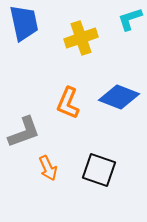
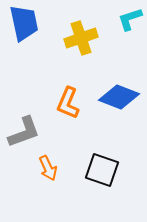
black square: moved 3 px right
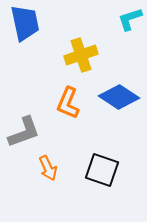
blue trapezoid: moved 1 px right
yellow cross: moved 17 px down
blue diamond: rotated 12 degrees clockwise
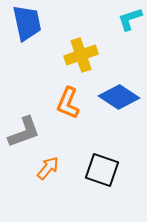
blue trapezoid: moved 2 px right
orange arrow: rotated 115 degrees counterclockwise
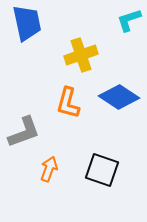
cyan L-shape: moved 1 px left, 1 px down
orange L-shape: rotated 8 degrees counterclockwise
orange arrow: moved 1 px right, 1 px down; rotated 20 degrees counterclockwise
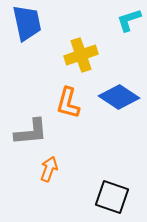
gray L-shape: moved 7 px right; rotated 15 degrees clockwise
black square: moved 10 px right, 27 px down
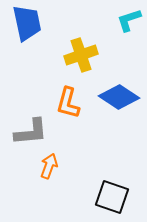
orange arrow: moved 3 px up
